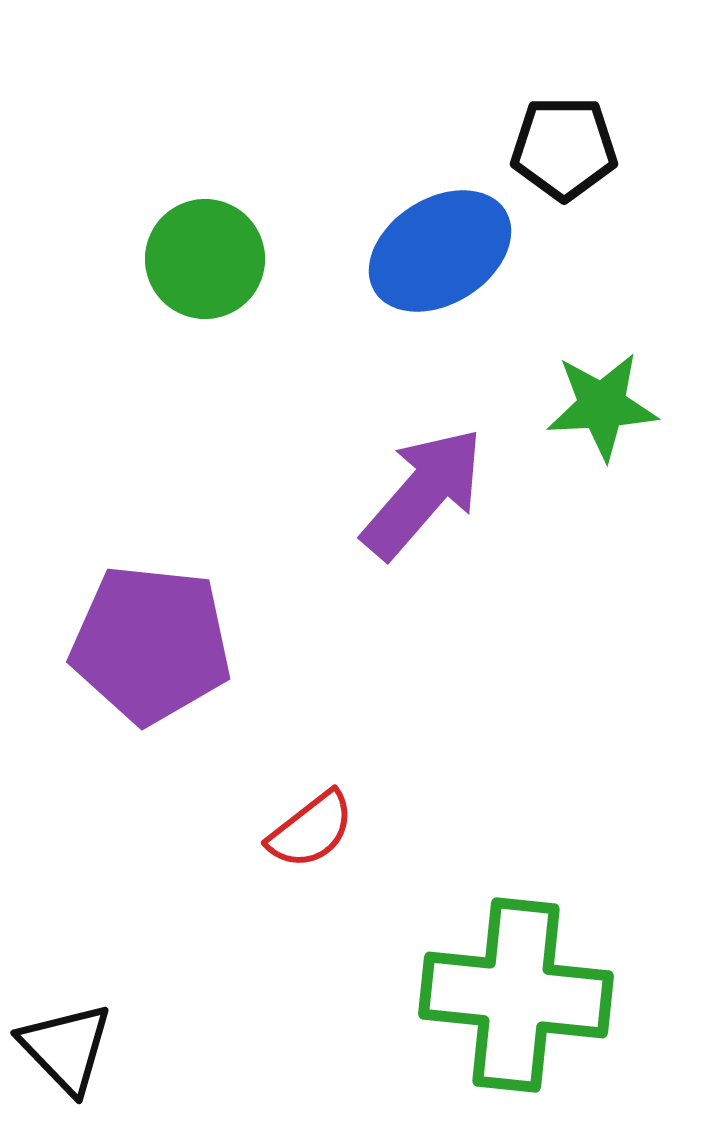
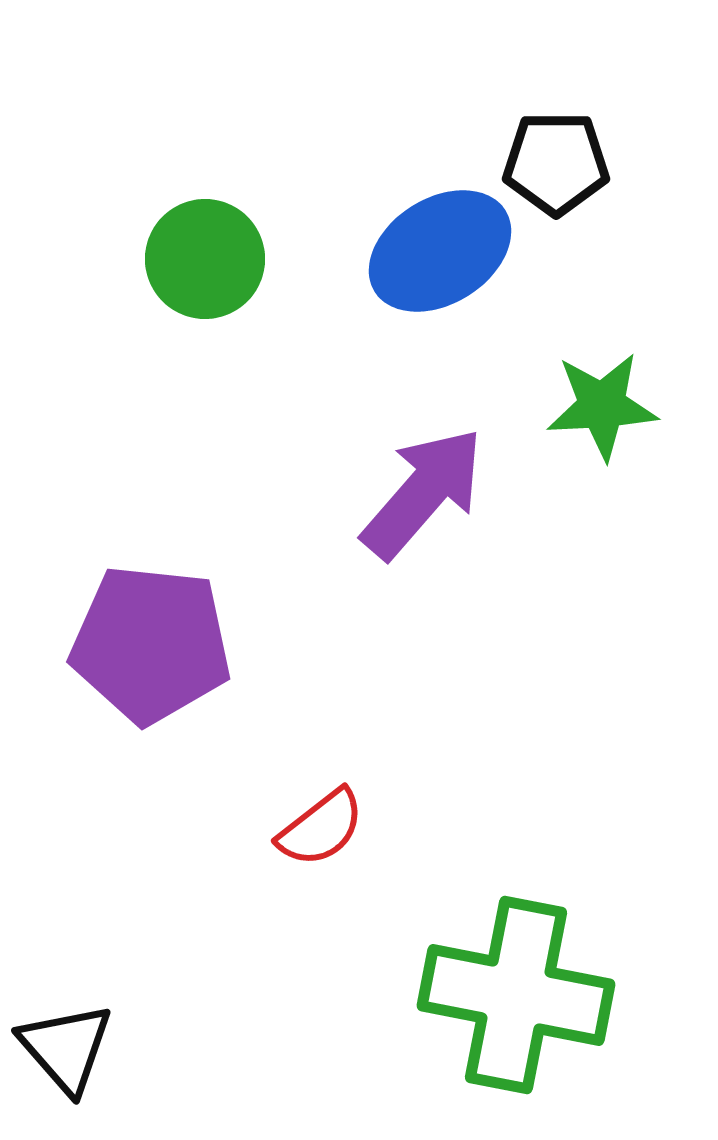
black pentagon: moved 8 px left, 15 px down
red semicircle: moved 10 px right, 2 px up
green cross: rotated 5 degrees clockwise
black triangle: rotated 3 degrees clockwise
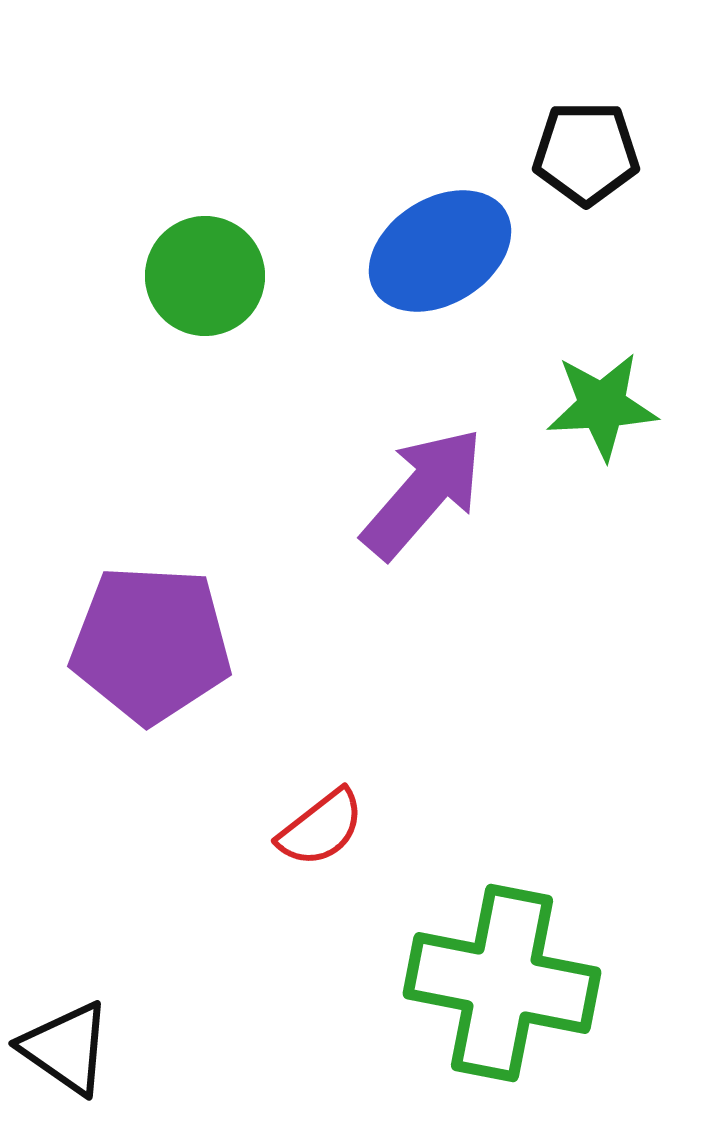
black pentagon: moved 30 px right, 10 px up
green circle: moved 17 px down
purple pentagon: rotated 3 degrees counterclockwise
green cross: moved 14 px left, 12 px up
black triangle: rotated 14 degrees counterclockwise
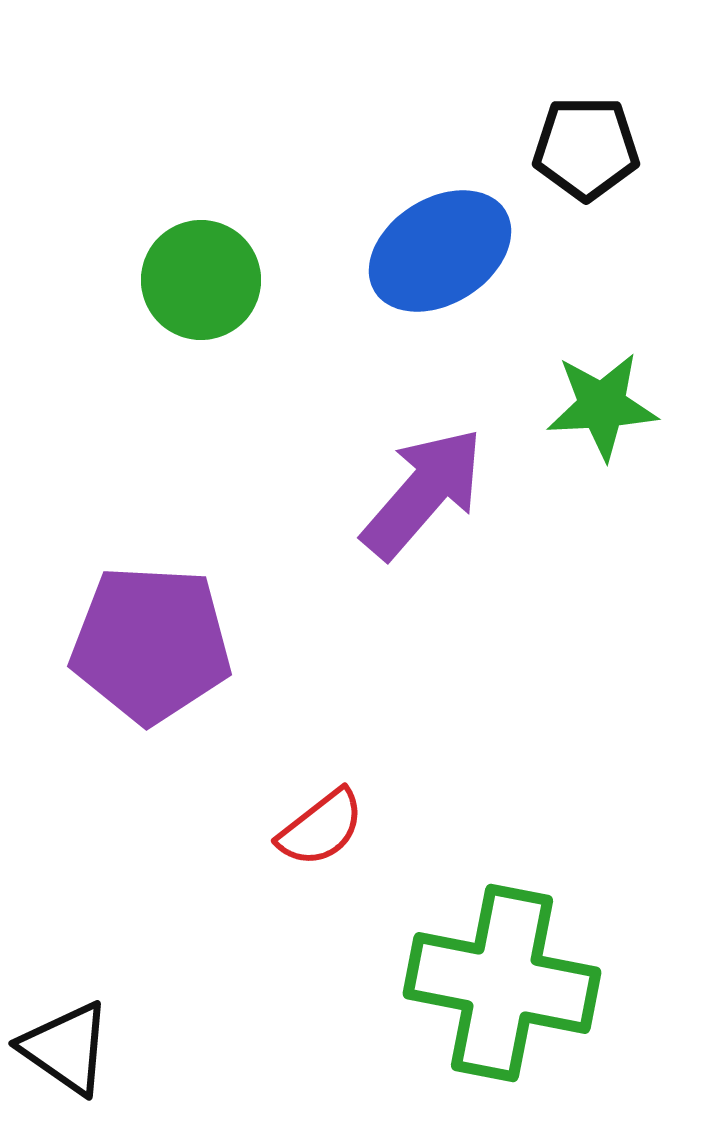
black pentagon: moved 5 px up
green circle: moved 4 px left, 4 px down
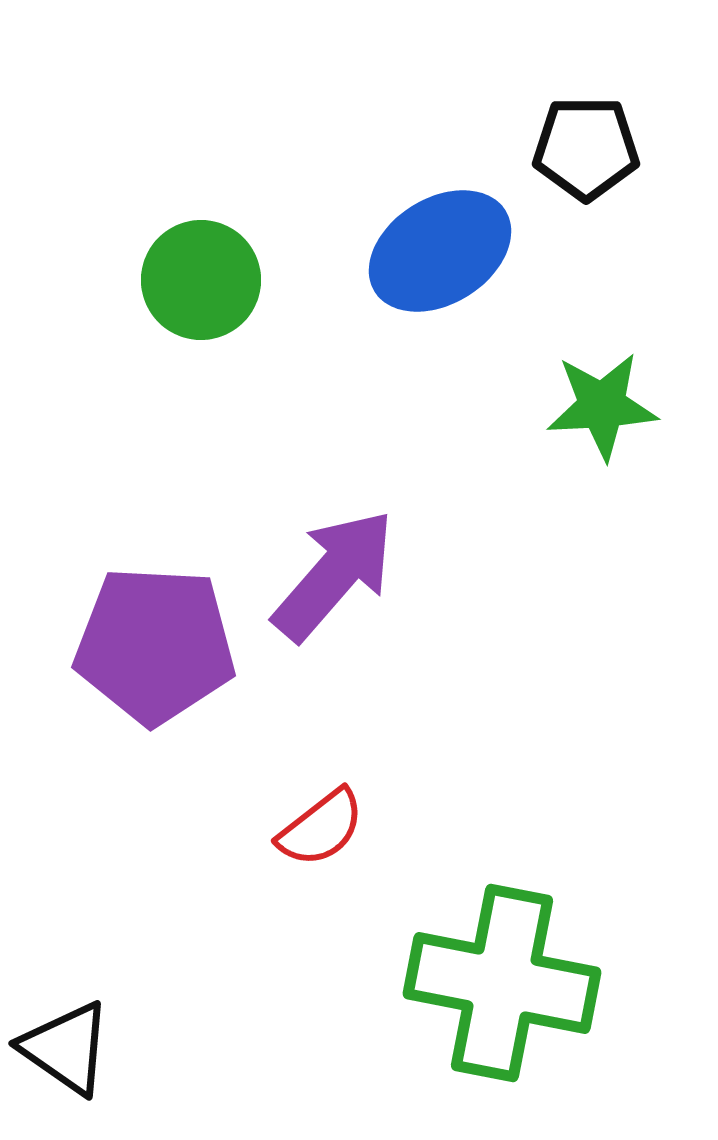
purple arrow: moved 89 px left, 82 px down
purple pentagon: moved 4 px right, 1 px down
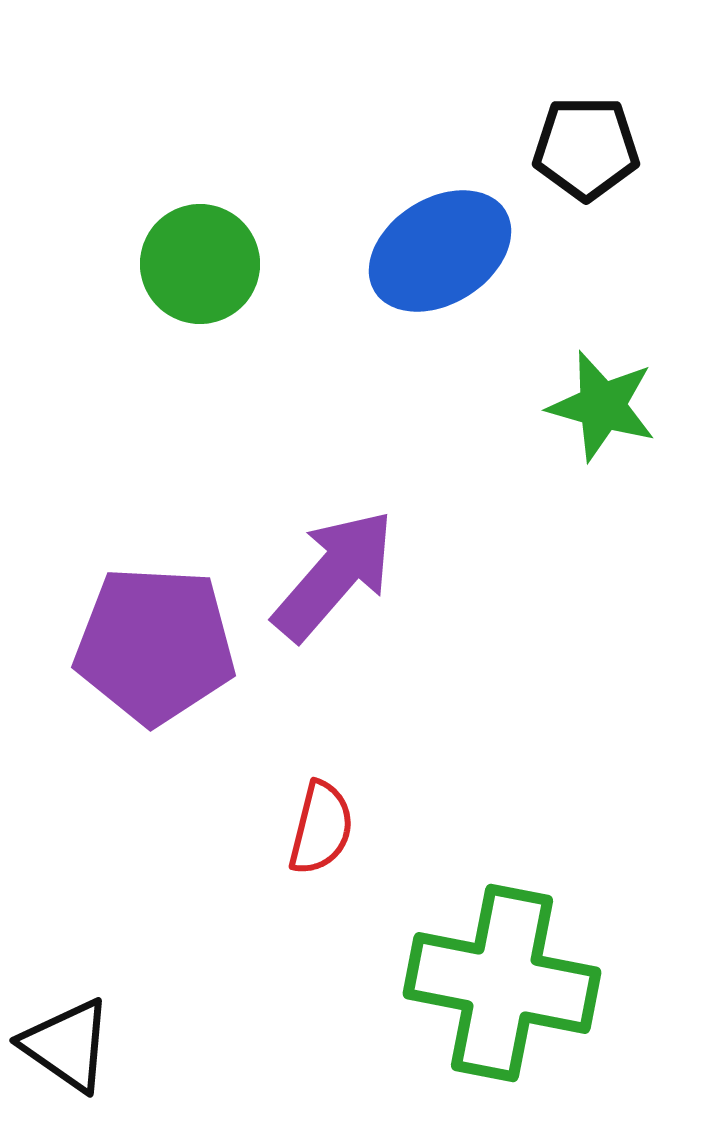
green circle: moved 1 px left, 16 px up
green star: rotated 19 degrees clockwise
red semicircle: rotated 38 degrees counterclockwise
black triangle: moved 1 px right, 3 px up
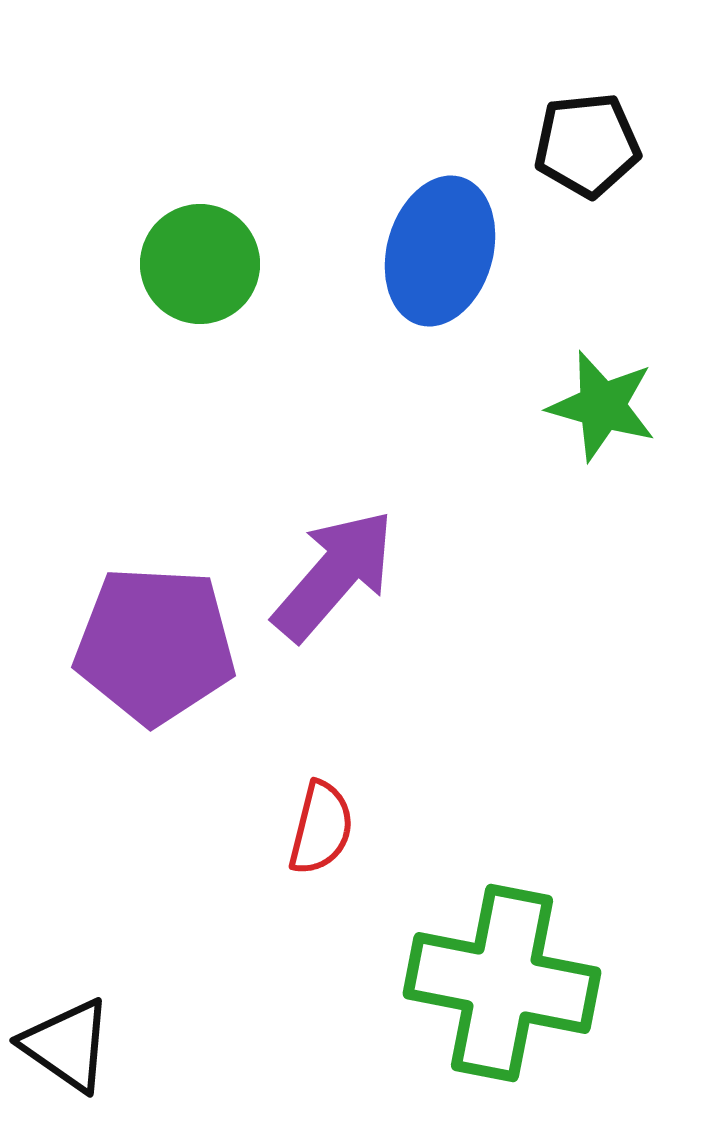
black pentagon: moved 1 px right, 3 px up; rotated 6 degrees counterclockwise
blue ellipse: rotated 42 degrees counterclockwise
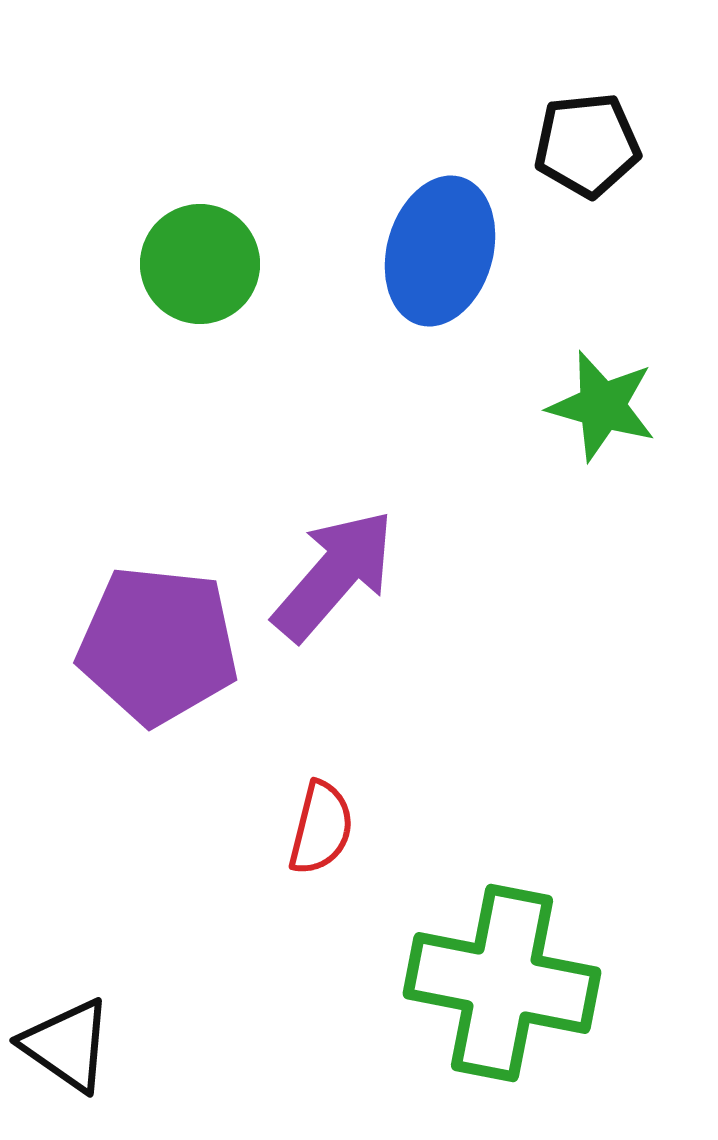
purple pentagon: moved 3 px right; rotated 3 degrees clockwise
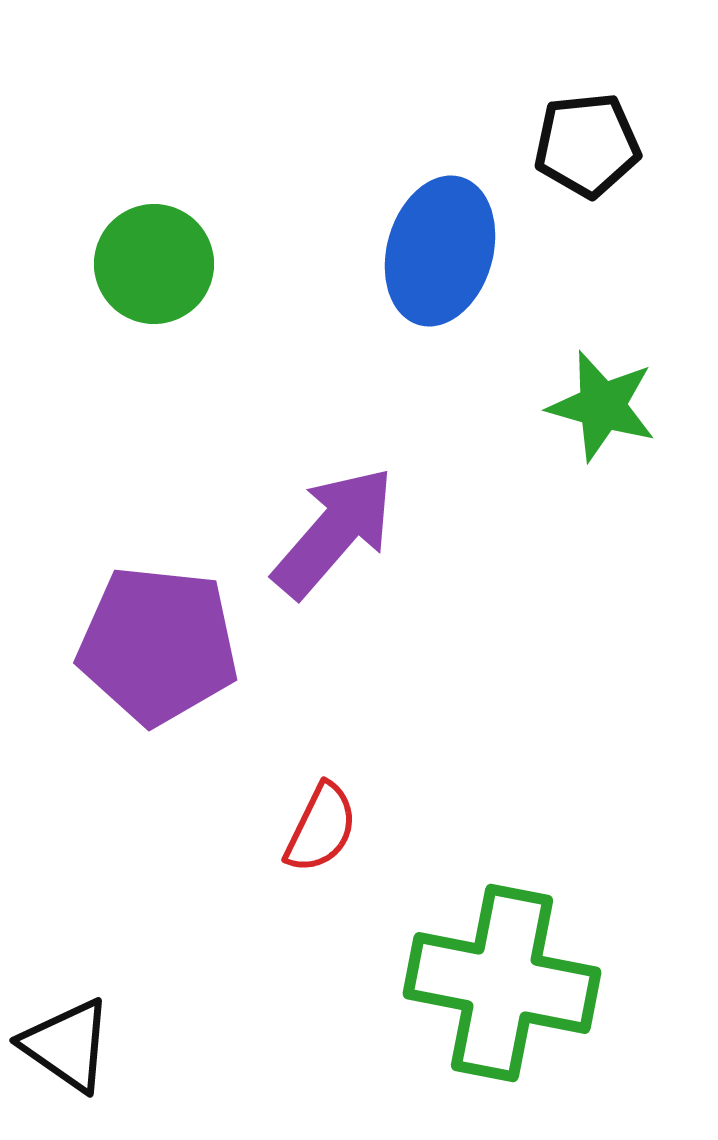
green circle: moved 46 px left
purple arrow: moved 43 px up
red semicircle: rotated 12 degrees clockwise
